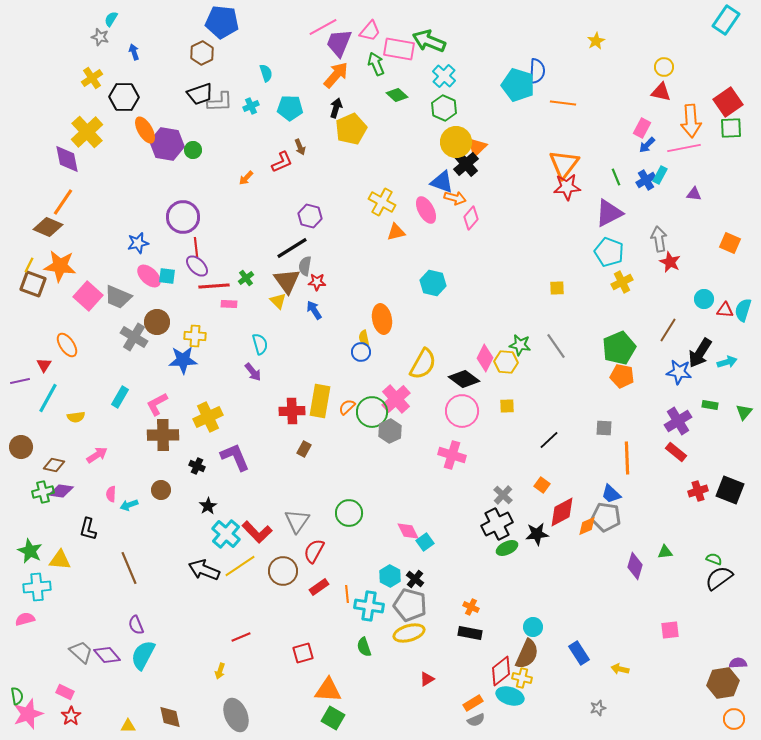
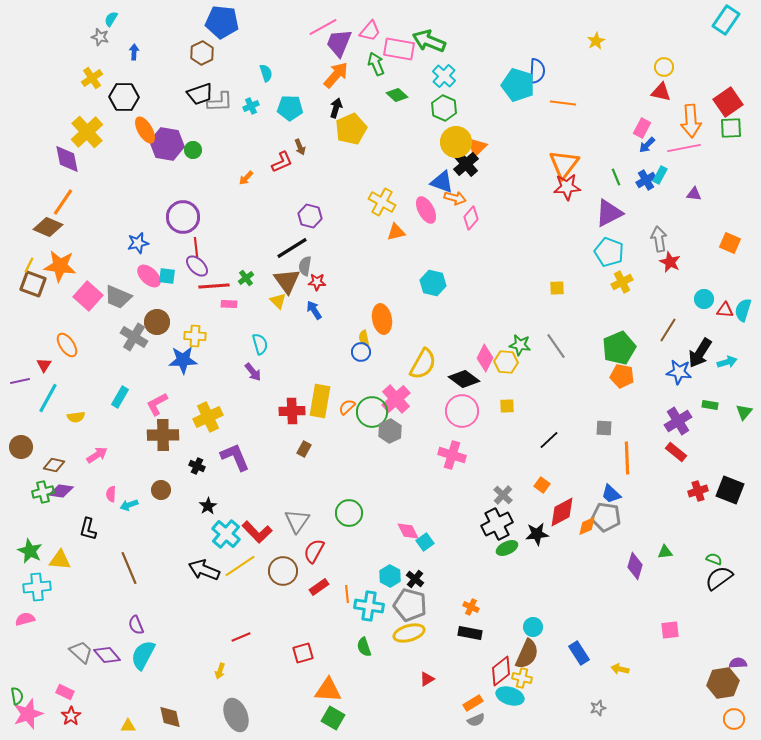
blue arrow at (134, 52): rotated 21 degrees clockwise
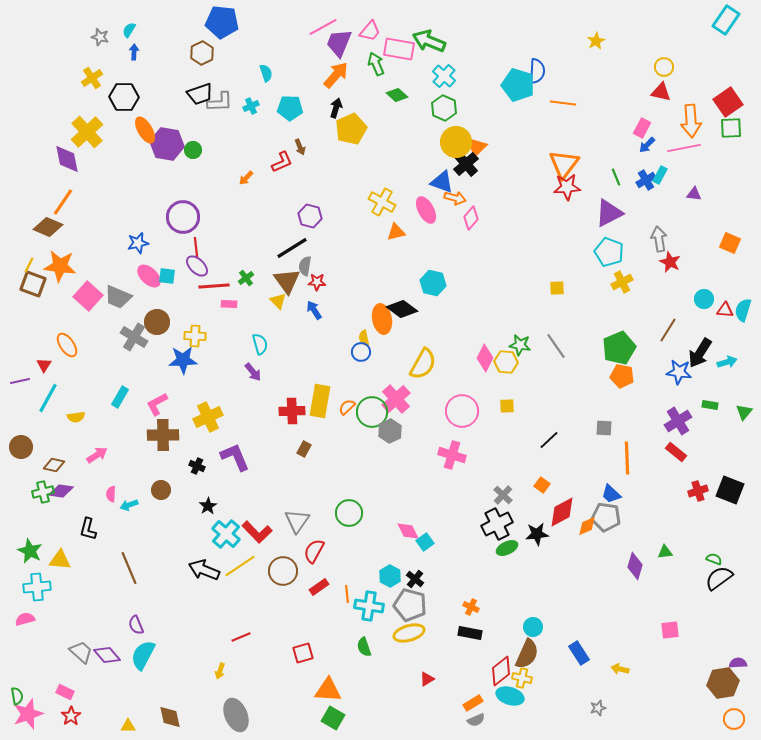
cyan semicircle at (111, 19): moved 18 px right, 11 px down
black diamond at (464, 379): moved 62 px left, 70 px up
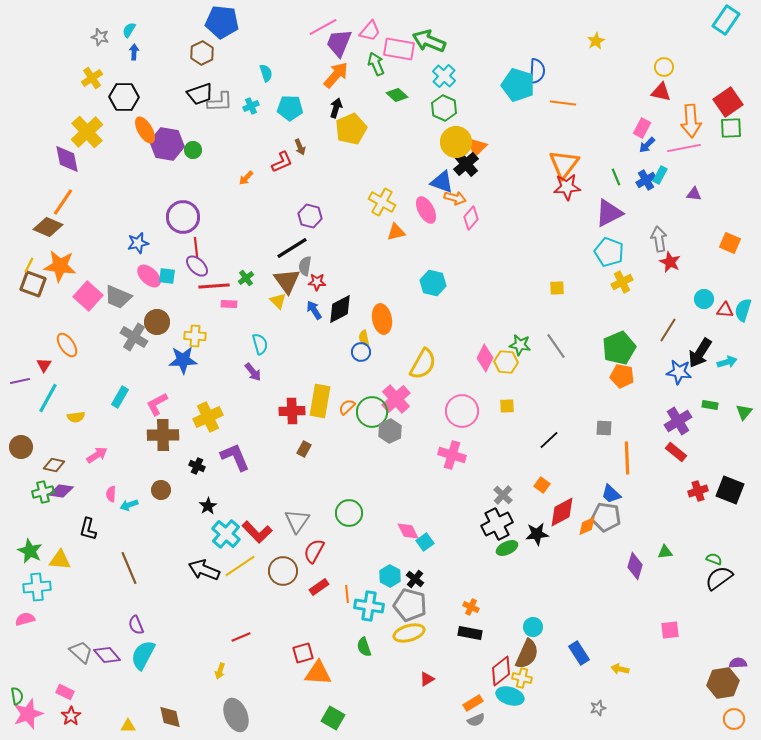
black diamond at (402, 309): moved 62 px left; rotated 64 degrees counterclockwise
orange triangle at (328, 690): moved 10 px left, 17 px up
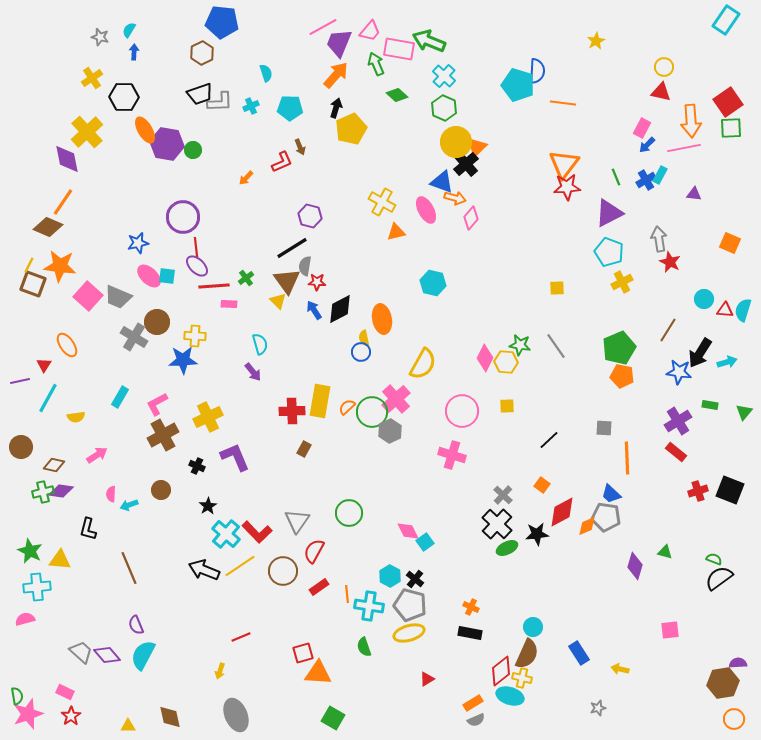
brown cross at (163, 435): rotated 28 degrees counterclockwise
black cross at (497, 524): rotated 20 degrees counterclockwise
green triangle at (665, 552): rotated 21 degrees clockwise
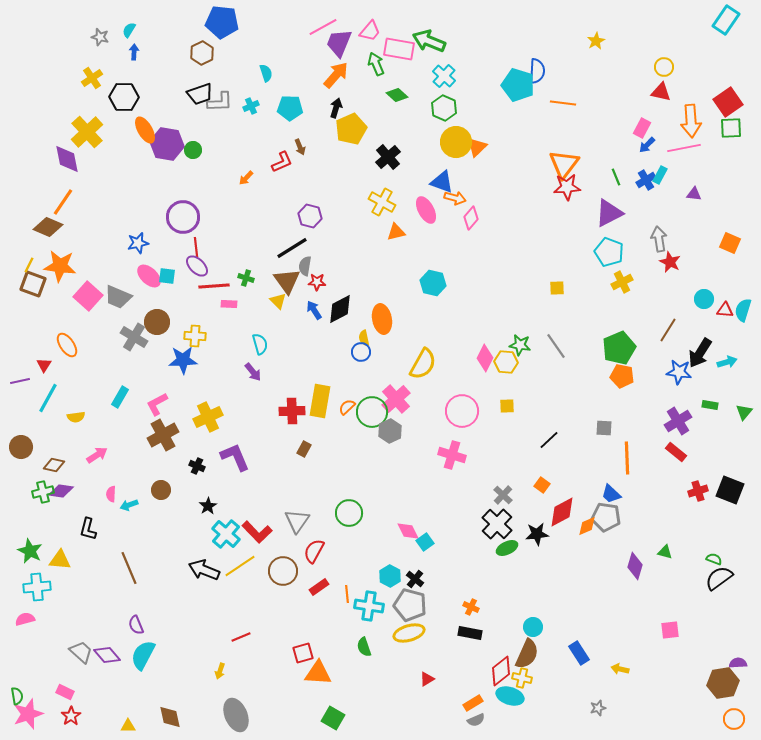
black cross at (466, 164): moved 78 px left, 7 px up
green cross at (246, 278): rotated 35 degrees counterclockwise
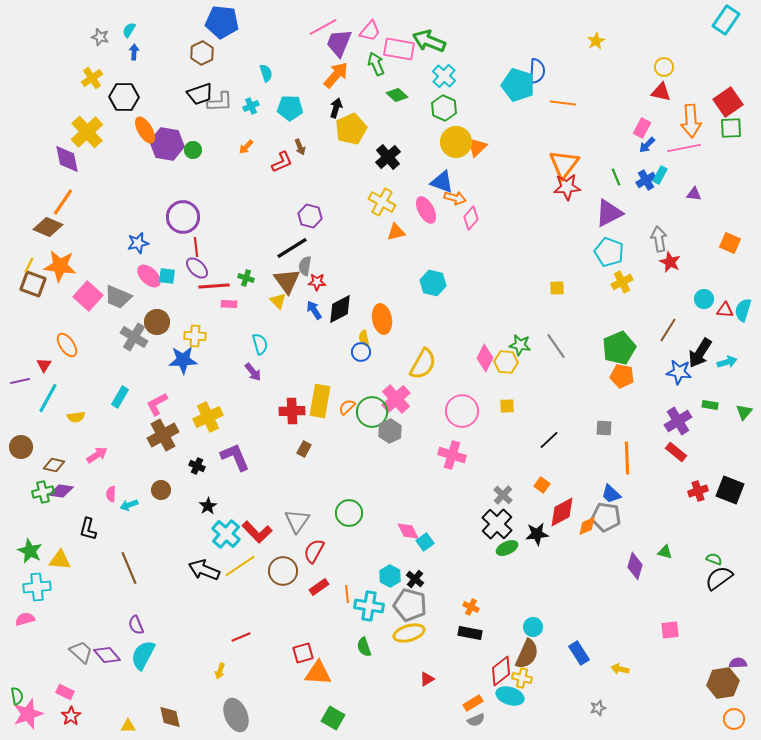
orange arrow at (246, 178): moved 31 px up
purple ellipse at (197, 266): moved 2 px down
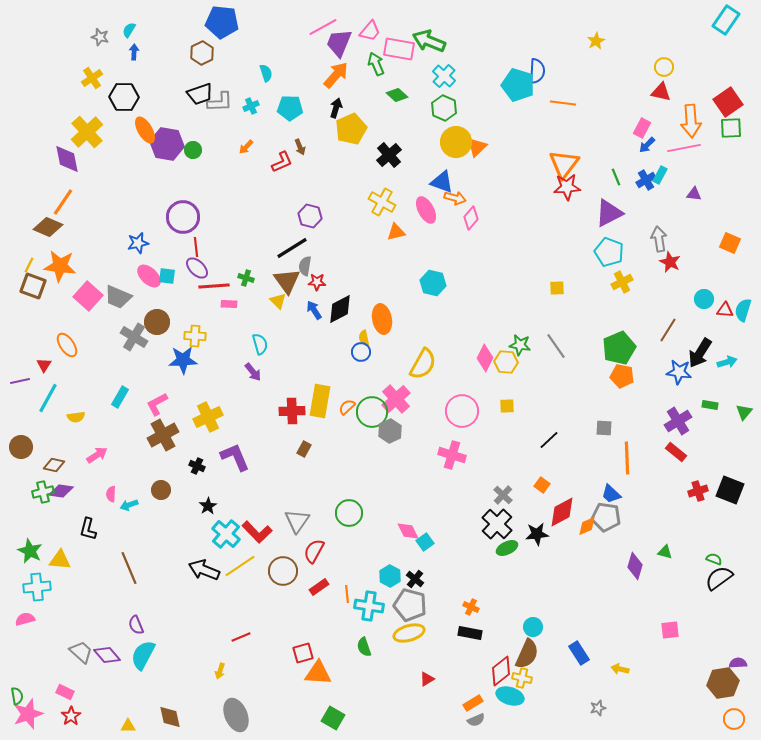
black cross at (388, 157): moved 1 px right, 2 px up
brown square at (33, 284): moved 2 px down
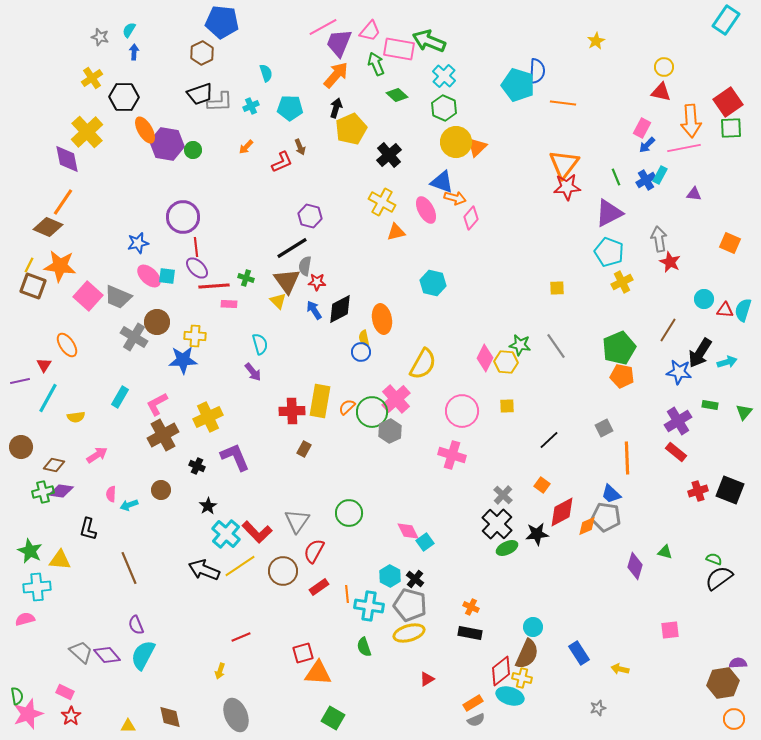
gray square at (604, 428): rotated 30 degrees counterclockwise
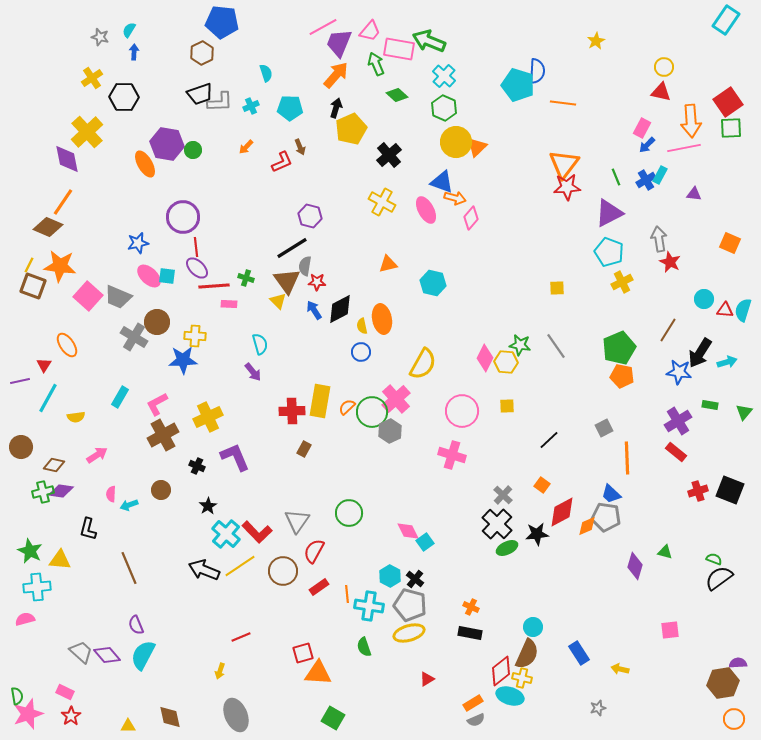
orange ellipse at (145, 130): moved 34 px down
orange triangle at (396, 232): moved 8 px left, 32 px down
yellow semicircle at (364, 338): moved 2 px left, 12 px up
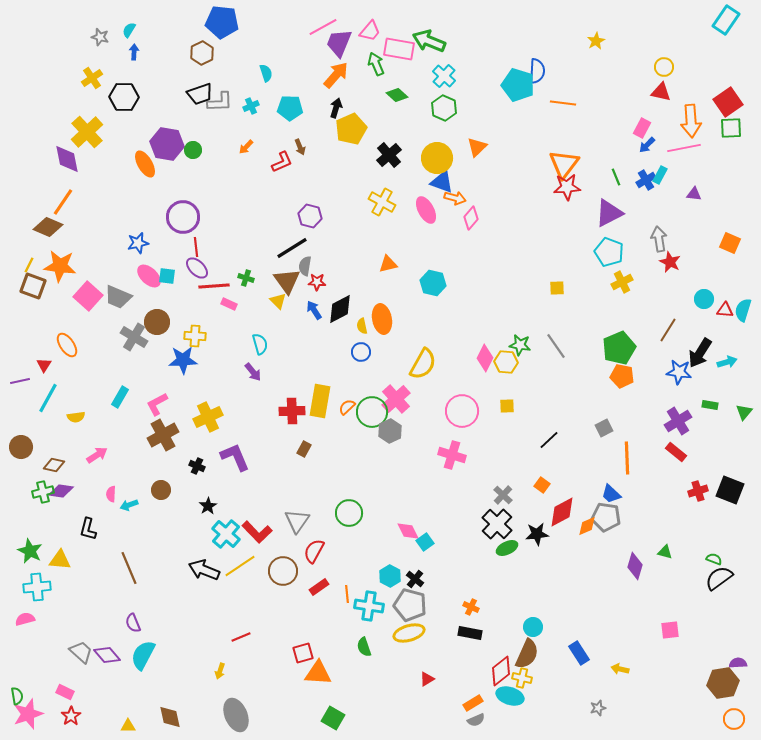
yellow circle at (456, 142): moved 19 px left, 16 px down
pink rectangle at (229, 304): rotated 21 degrees clockwise
purple semicircle at (136, 625): moved 3 px left, 2 px up
